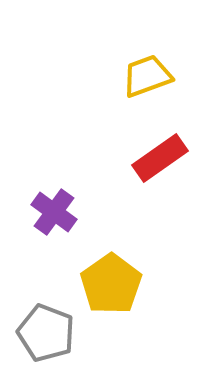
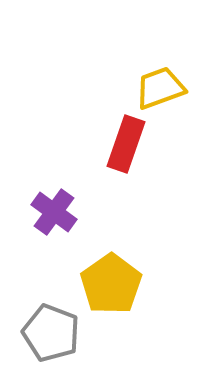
yellow trapezoid: moved 13 px right, 12 px down
red rectangle: moved 34 px left, 14 px up; rotated 36 degrees counterclockwise
gray pentagon: moved 5 px right
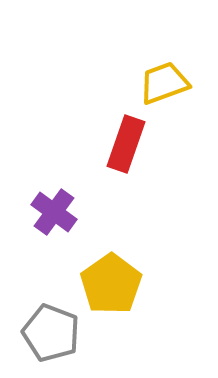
yellow trapezoid: moved 4 px right, 5 px up
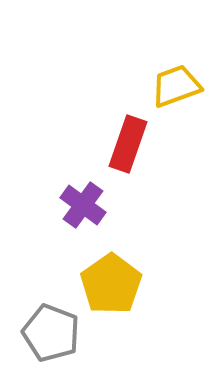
yellow trapezoid: moved 12 px right, 3 px down
red rectangle: moved 2 px right
purple cross: moved 29 px right, 7 px up
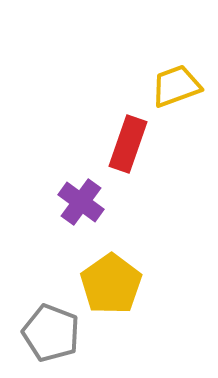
purple cross: moved 2 px left, 3 px up
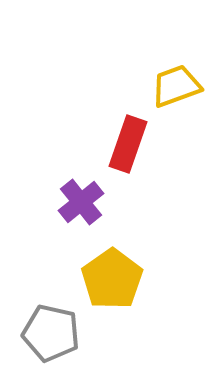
purple cross: rotated 15 degrees clockwise
yellow pentagon: moved 1 px right, 5 px up
gray pentagon: rotated 8 degrees counterclockwise
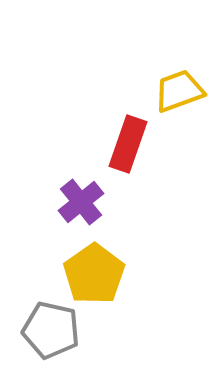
yellow trapezoid: moved 3 px right, 5 px down
yellow pentagon: moved 18 px left, 5 px up
gray pentagon: moved 3 px up
